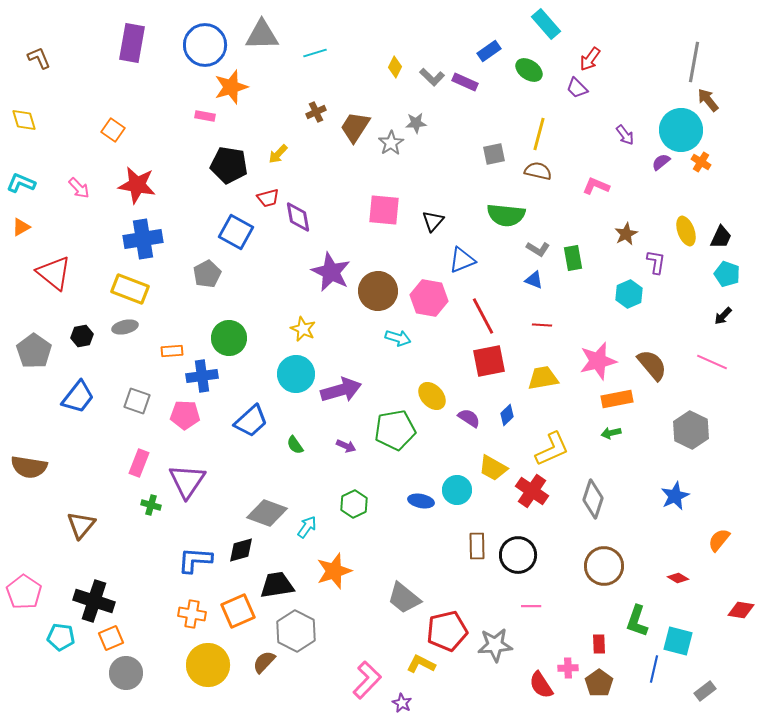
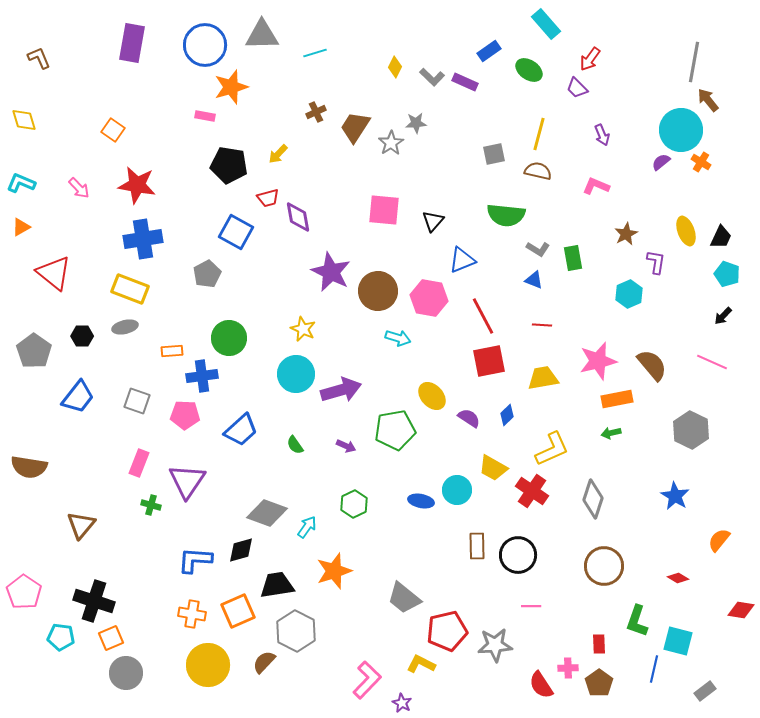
purple arrow at (625, 135): moved 23 px left; rotated 15 degrees clockwise
black hexagon at (82, 336): rotated 10 degrees clockwise
blue trapezoid at (251, 421): moved 10 px left, 9 px down
blue star at (675, 496): rotated 16 degrees counterclockwise
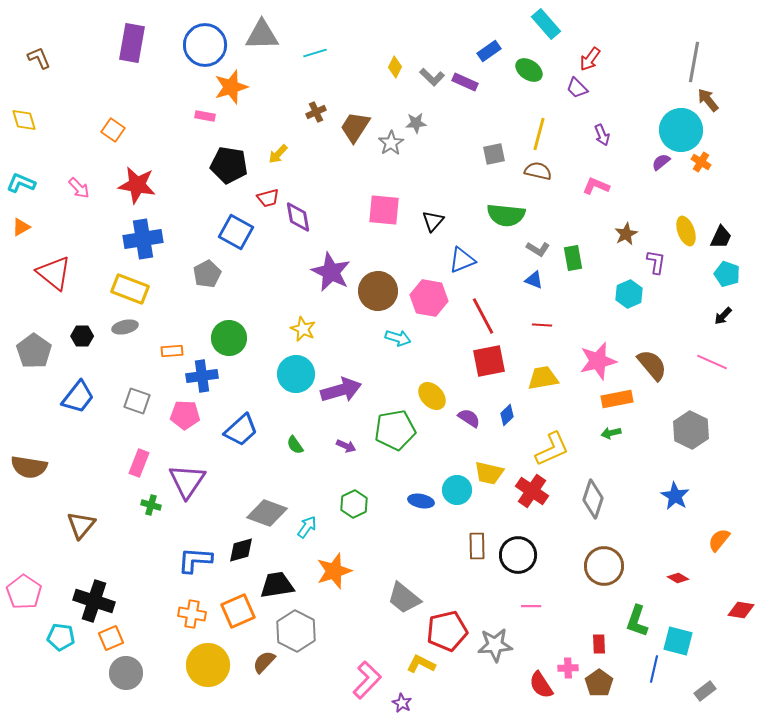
yellow trapezoid at (493, 468): moved 4 px left, 5 px down; rotated 16 degrees counterclockwise
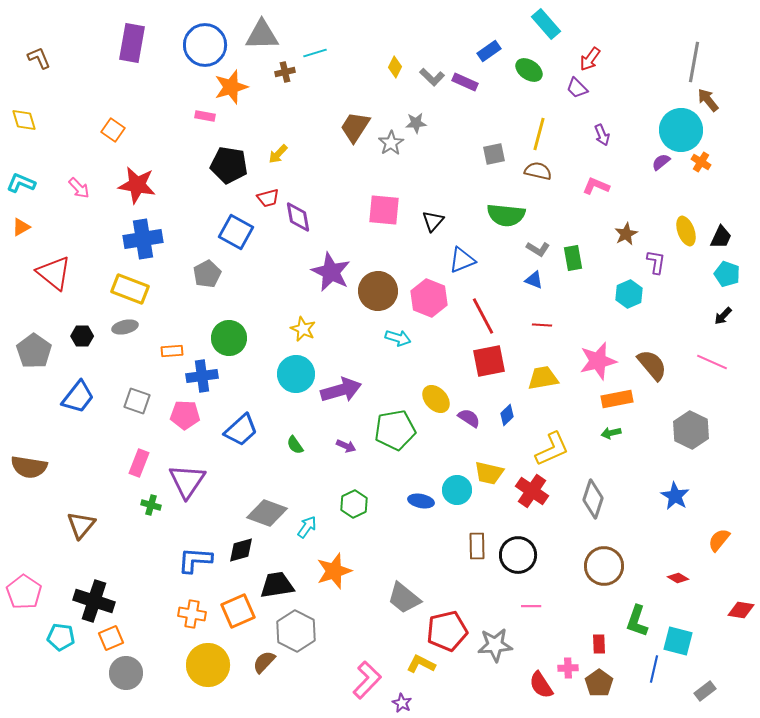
brown cross at (316, 112): moved 31 px left, 40 px up; rotated 12 degrees clockwise
pink hexagon at (429, 298): rotated 12 degrees clockwise
yellow ellipse at (432, 396): moved 4 px right, 3 px down
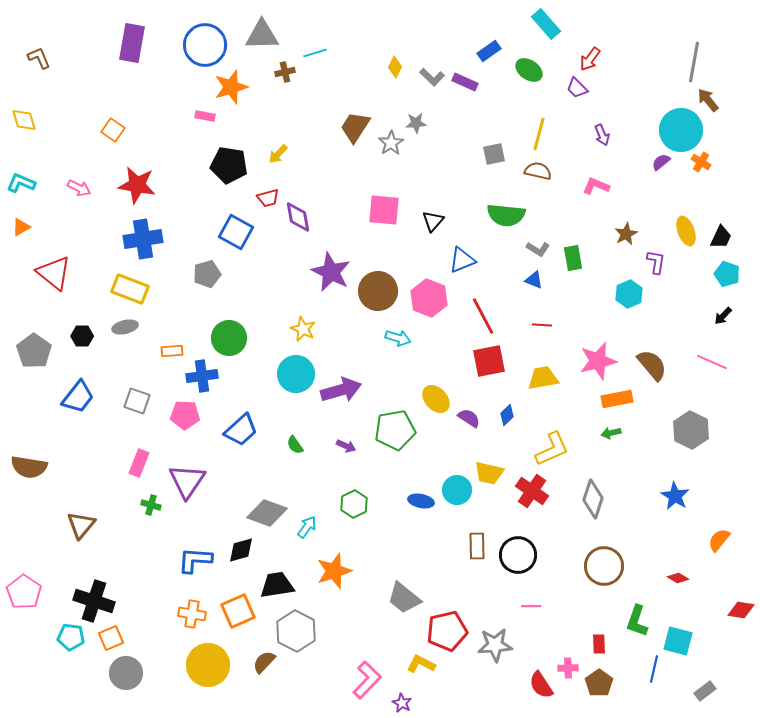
pink arrow at (79, 188): rotated 20 degrees counterclockwise
gray pentagon at (207, 274): rotated 12 degrees clockwise
cyan pentagon at (61, 637): moved 10 px right
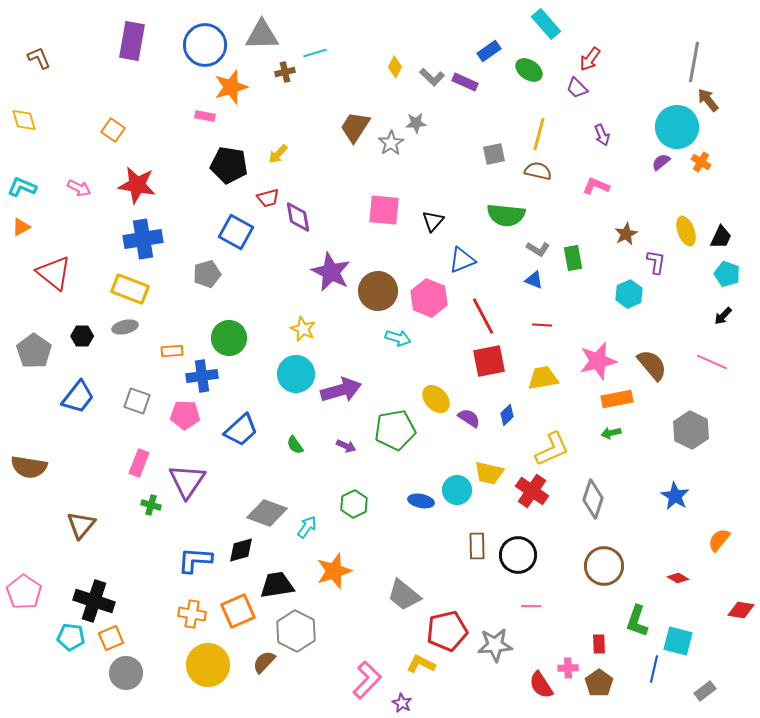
purple rectangle at (132, 43): moved 2 px up
cyan circle at (681, 130): moved 4 px left, 3 px up
cyan L-shape at (21, 183): moved 1 px right, 4 px down
gray trapezoid at (404, 598): moved 3 px up
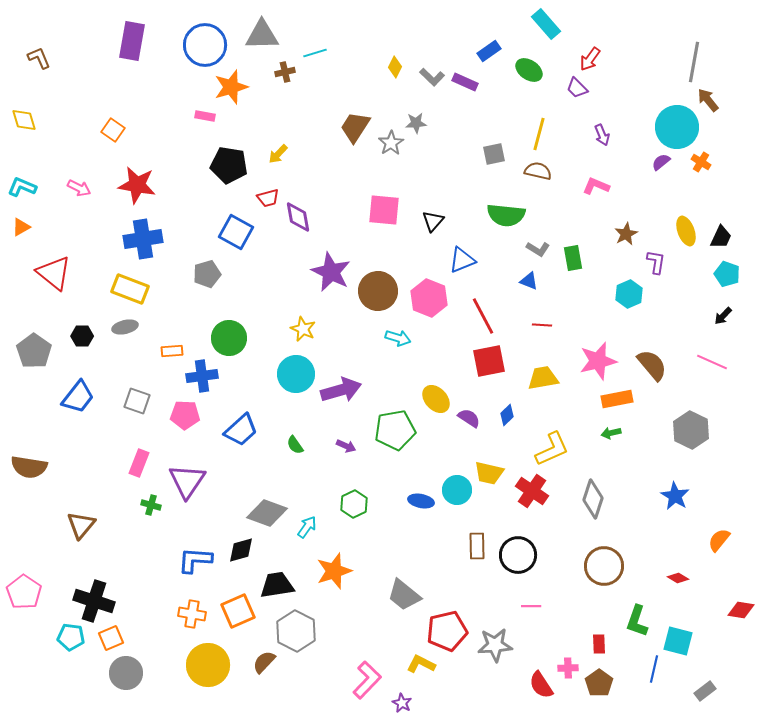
blue triangle at (534, 280): moved 5 px left, 1 px down
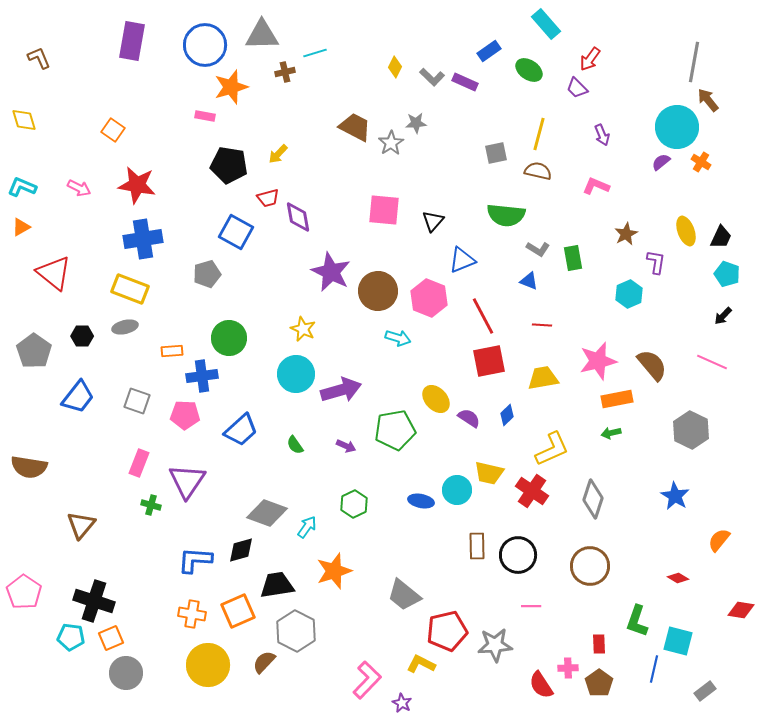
brown trapezoid at (355, 127): rotated 84 degrees clockwise
gray square at (494, 154): moved 2 px right, 1 px up
brown circle at (604, 566): moved 14 px left
